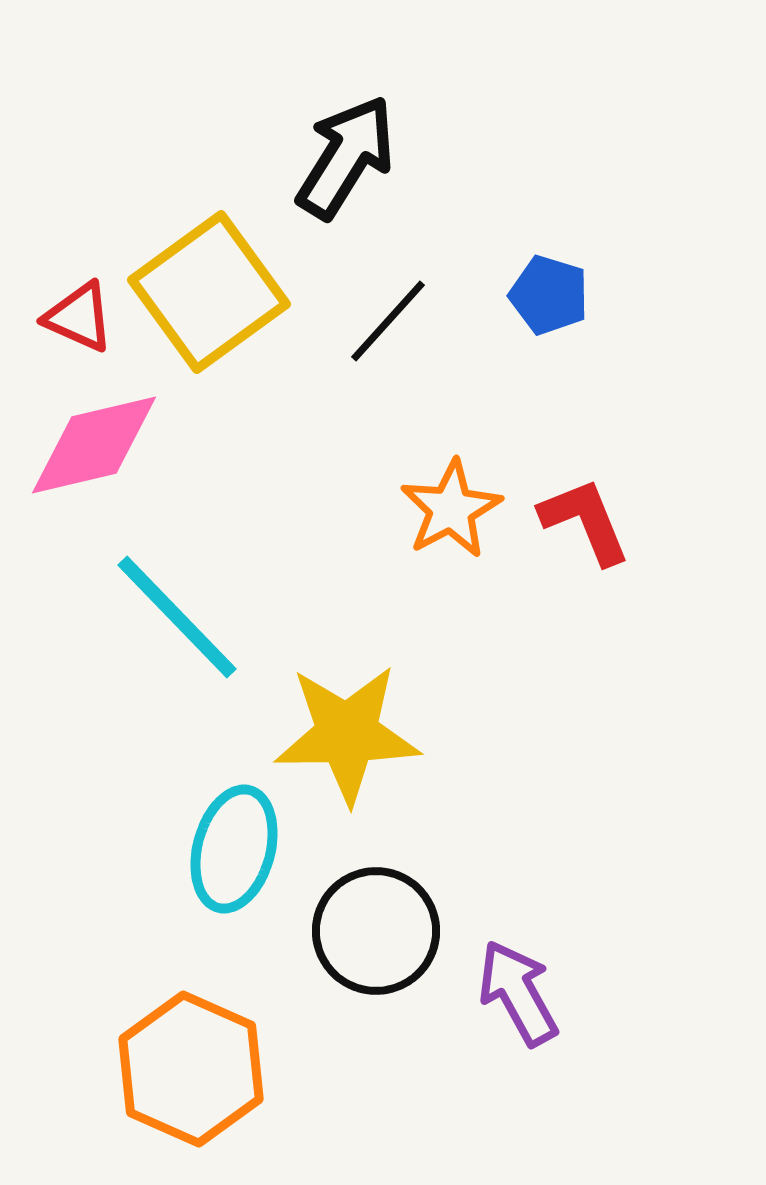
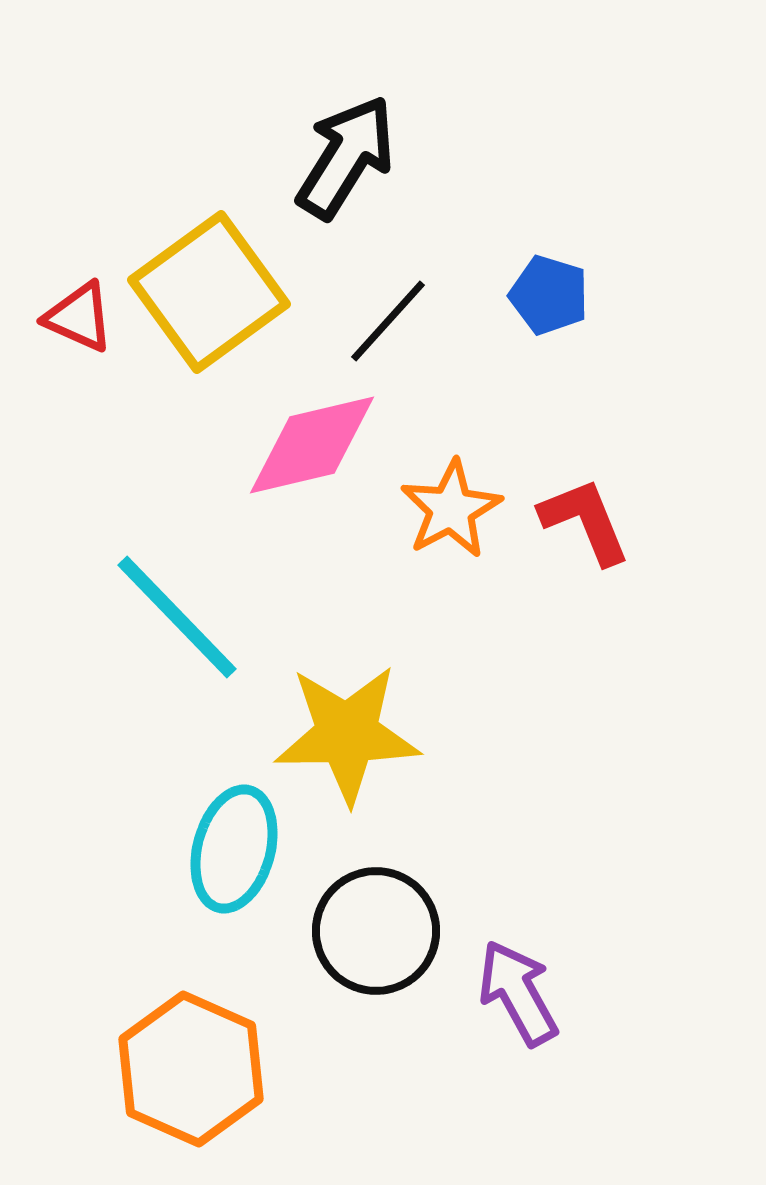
pink diamond: moved 218 px right
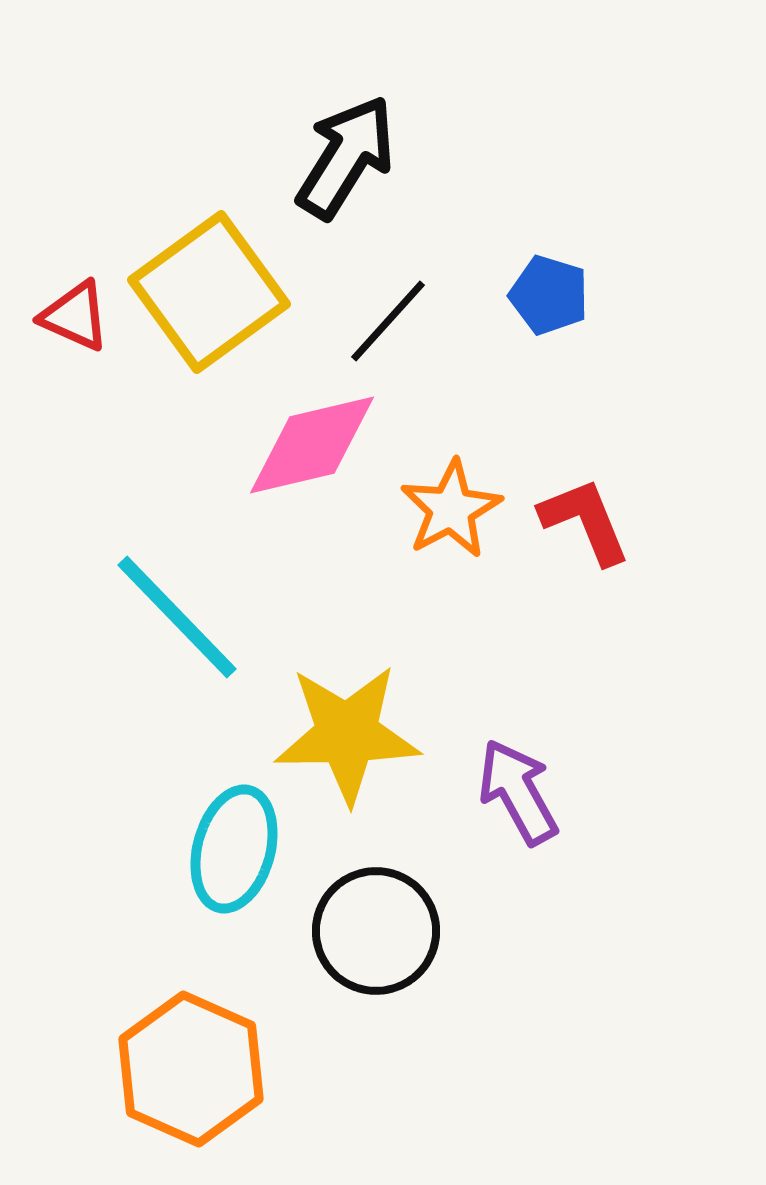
red triangle: moved 4 px left, 1 px up
purple arrow: moved 201 px up
